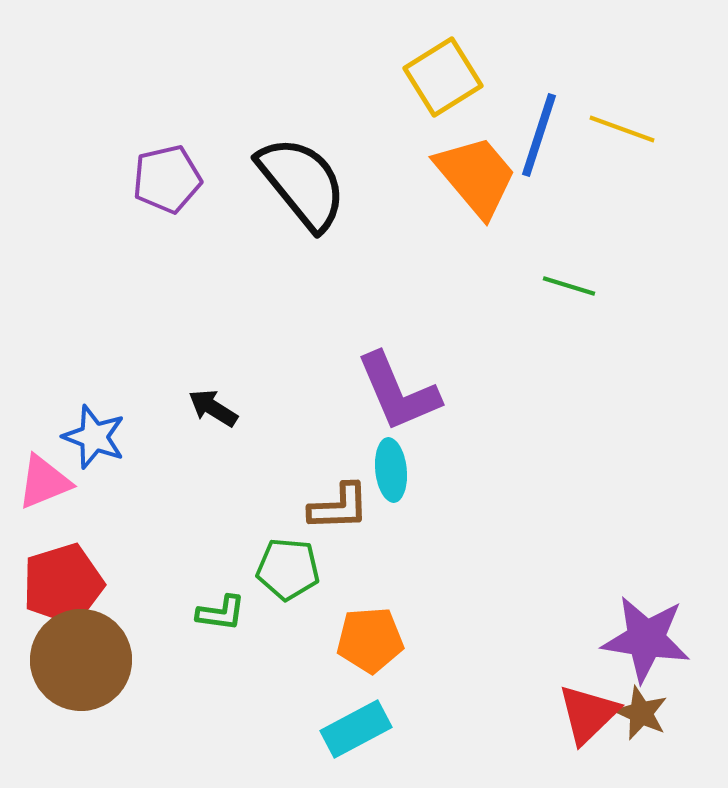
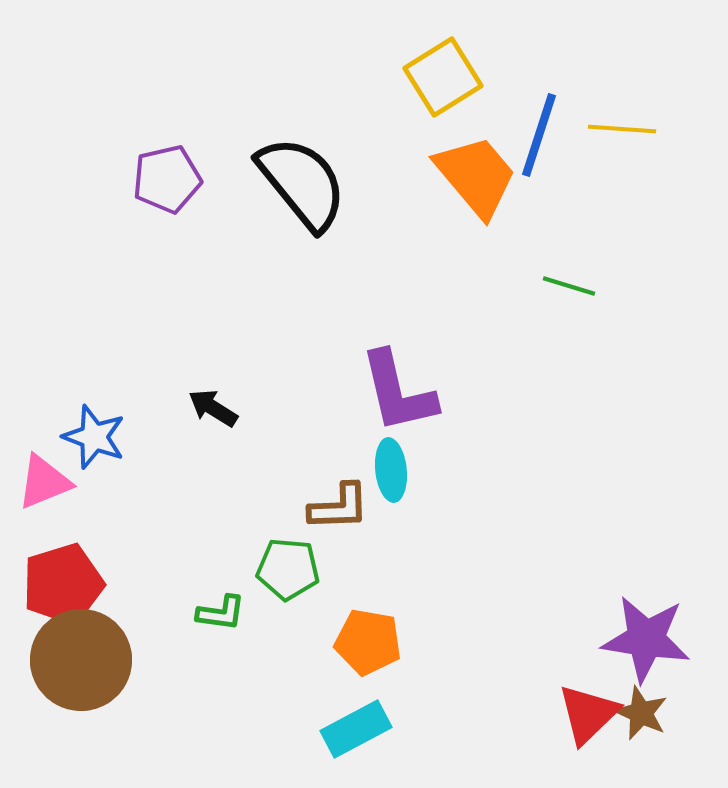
yellow line: rotated 16 degrees counterclockwise
purple L-shape: rotated 10 degrees clockwise
orange pentagon: moved 2 px left, 2 px down; rotated 14 degrees clockwise
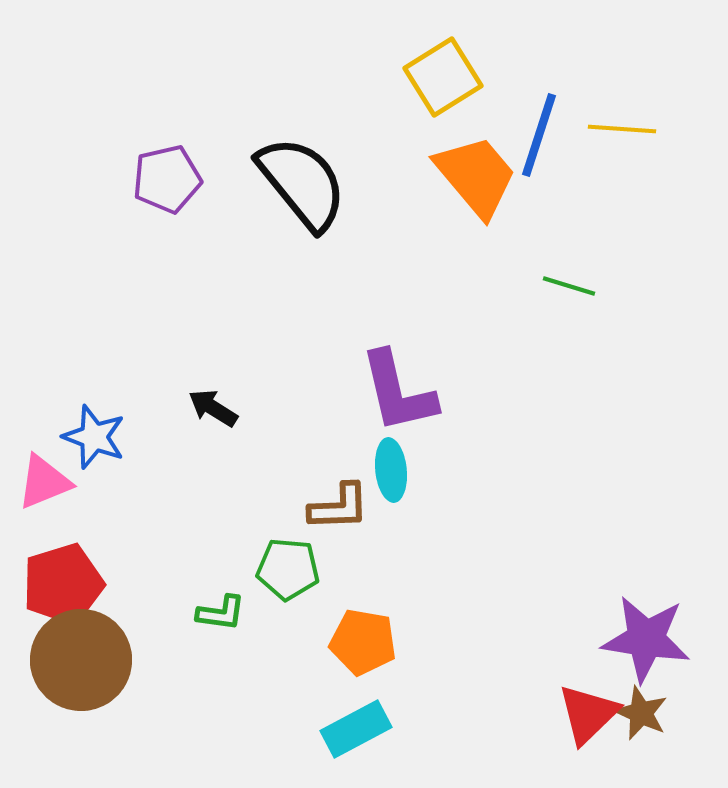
orange pentagon: moved 5 px left
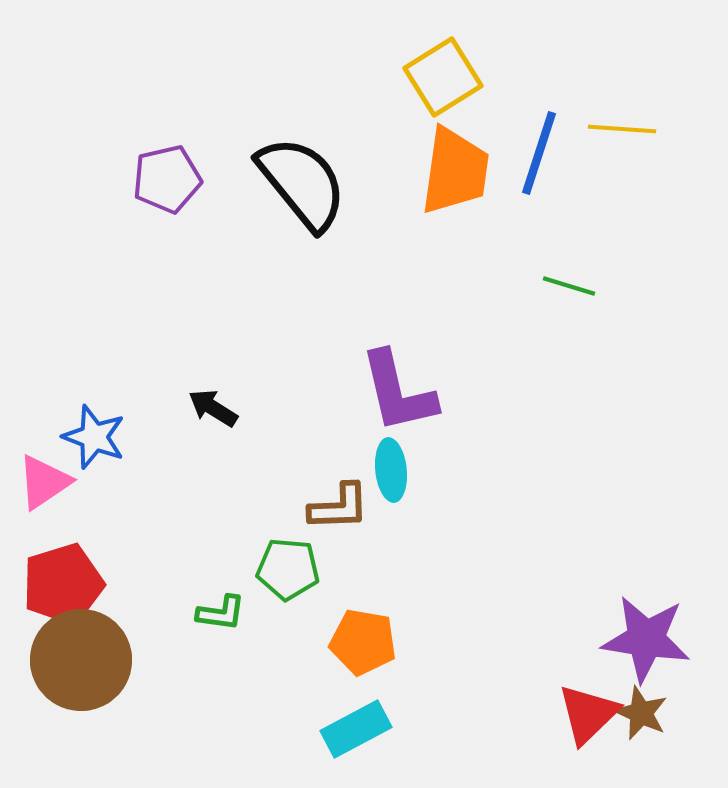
blue line: moved 18 px down
orange trapezoid: moved 21 px left, 5 px up; rotated 48 degrees clockwise
pink triangle: rotated 12 degrees counterclockwise
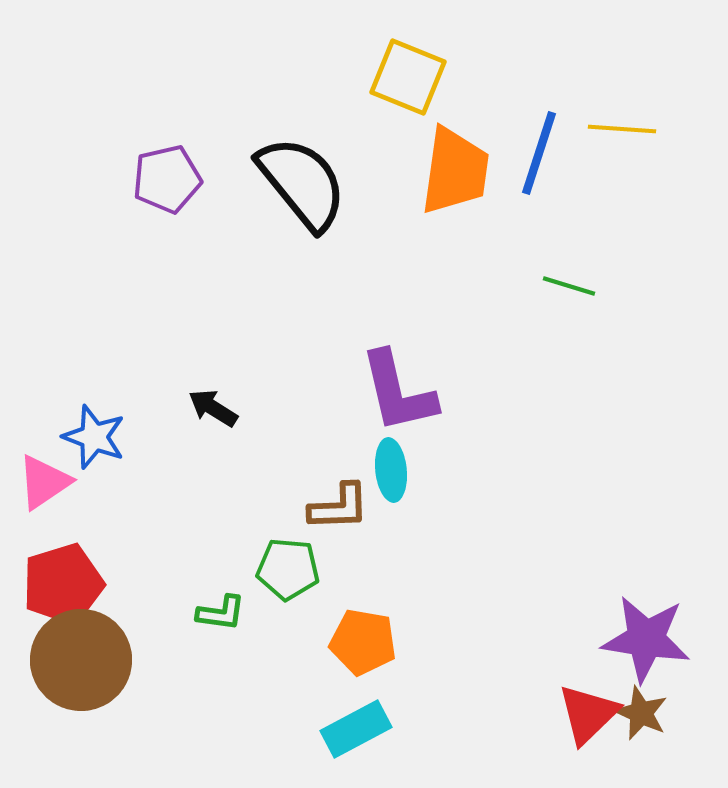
yellow square: moved 35 px left; rotated 36 degrees counterclockwise
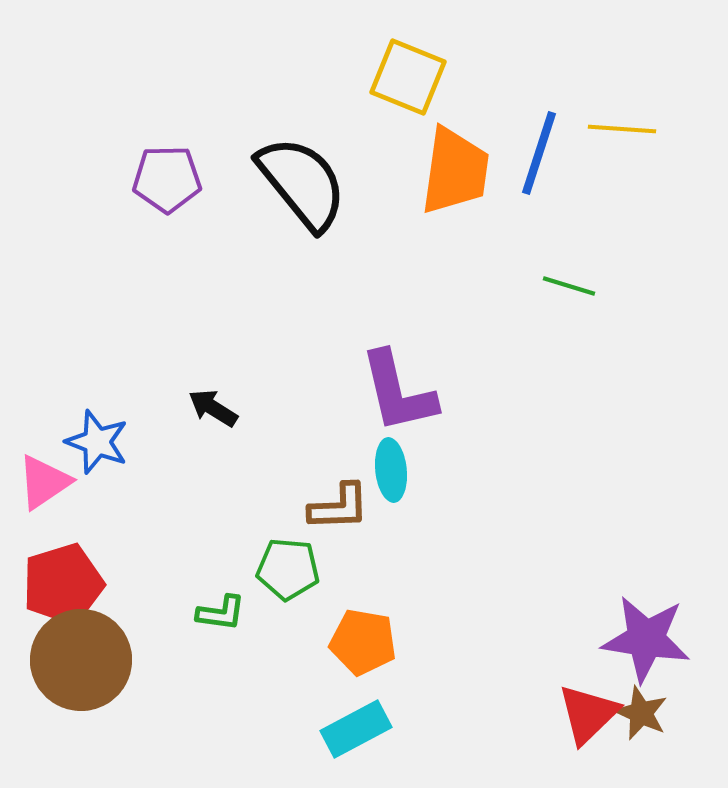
purple pentagon: rotated 12 degrees clockwise
blue star: moved 3 px right, 5 px down
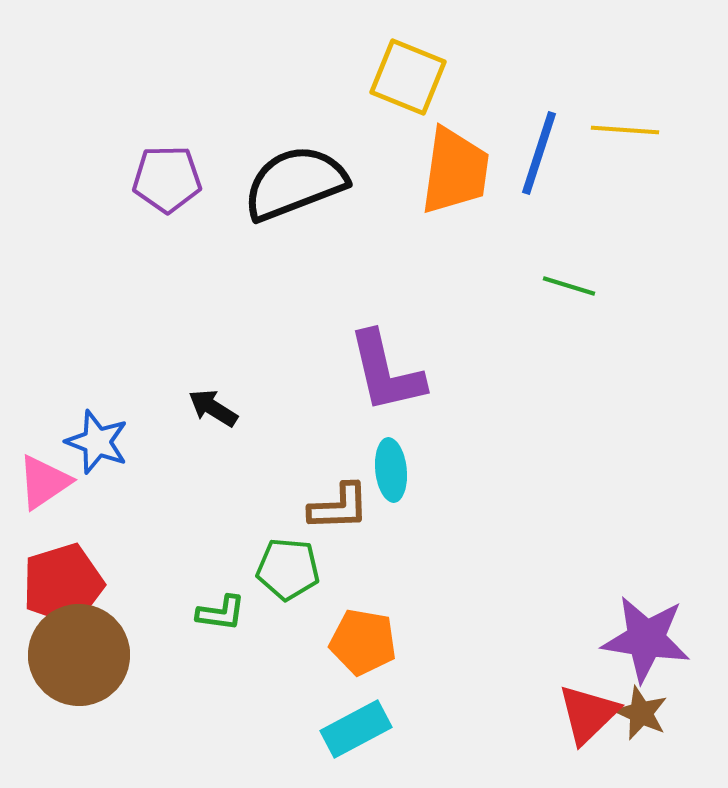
yellow line: moved 3 px right, 1 px down
black semicircle: moved 7 px left; rotated 72 degrees counterclockwise
purple L-shape: moved 12 px left, 20 px up
brown circle: moved 2 px left, 5 px up
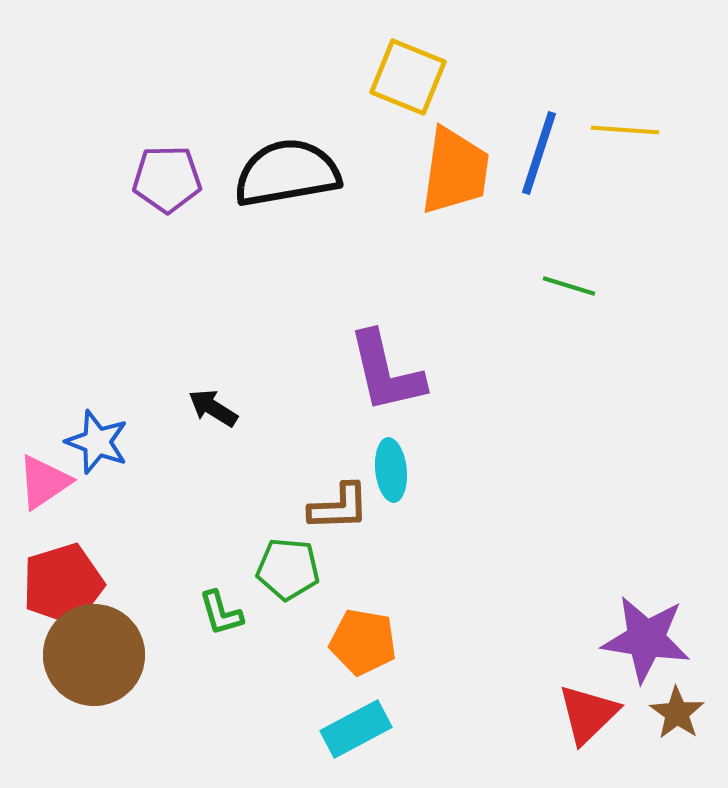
black semicircle: moved 8 px left, 10 px up; rotated 11 degrees clockwise
green L-shape: rotated 66 degrees clockwise
brown circle: moved 15 px right
brown star: moved 36 px right; rotated 10 degrees clockwise
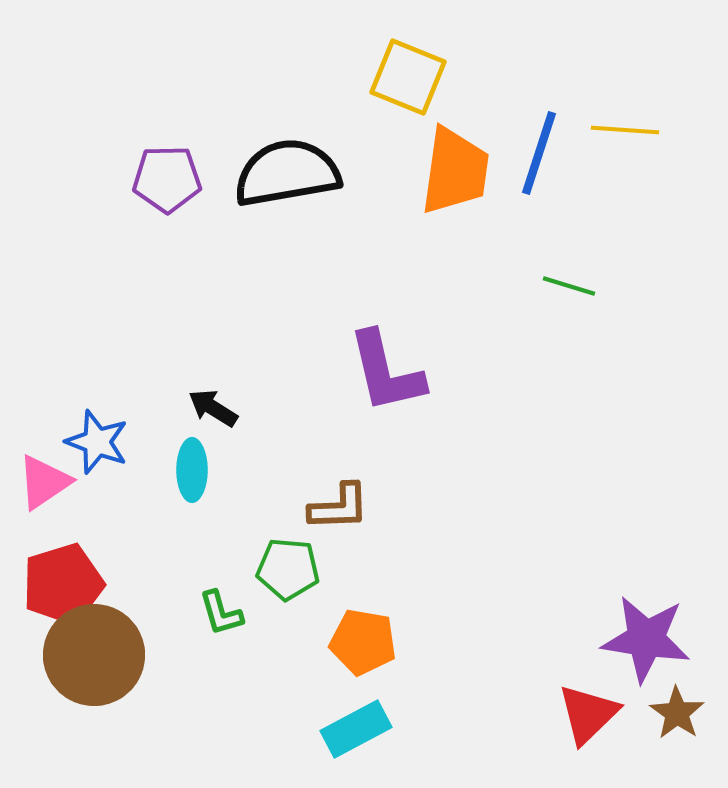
cyan ellipse: moved 199 px left; rotated 6 degrees clockwise
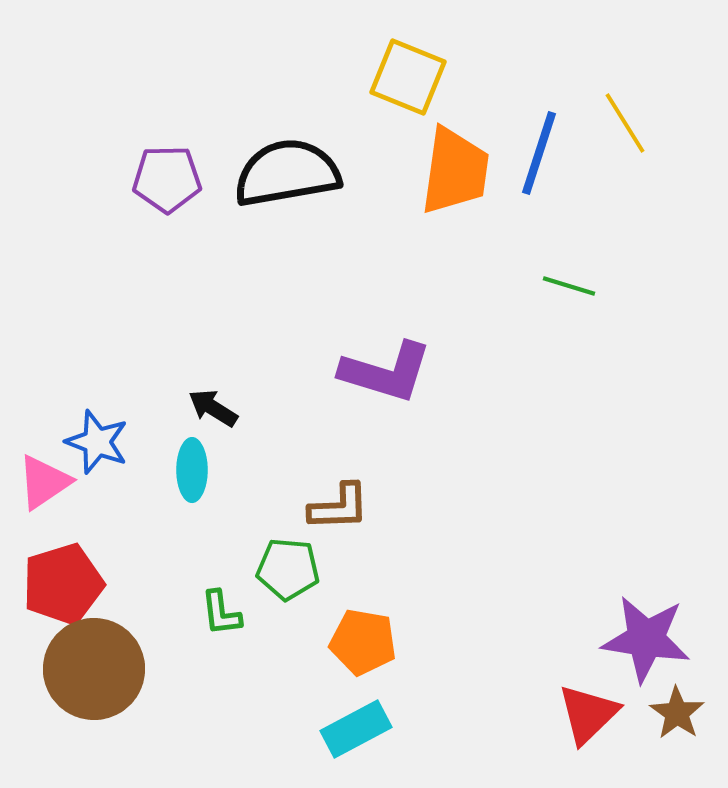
yellow line: moved 7 px up; rotated 54 degrees clockwise
purple L-shape: rotated 60 degrees counterclockwise
green L-shape: rotated 9 degrees clockwise
brown circle: moved 14 px down
